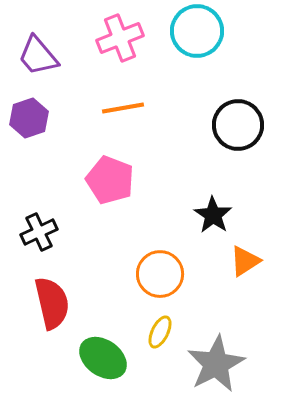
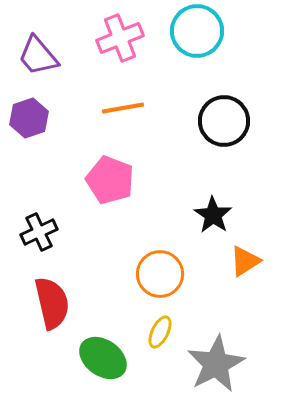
black circle: moved 14 px left, 4 px up
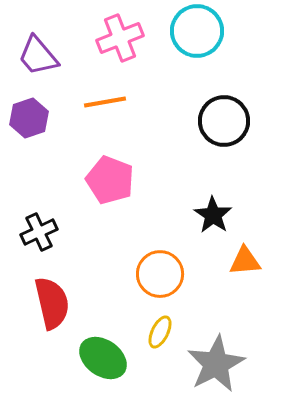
orange line: moved 18 px left, 6 px up
orange triangle: rotated 28 degrees clockwise
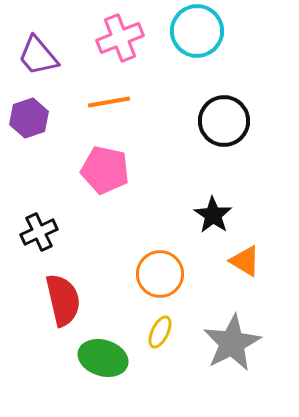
orange line: moved 4 px right
pink pentagon: moved 5 px left, 10 px up; rotated 9 degrees counterclockwise
orange triangle: rotated 36 degrees clockwise
red semicircle: moved 11 px right, 3 px up
green ellipse: rotated 18 degrees counterclockwise
gray star: moved 16 px right, 21 px up
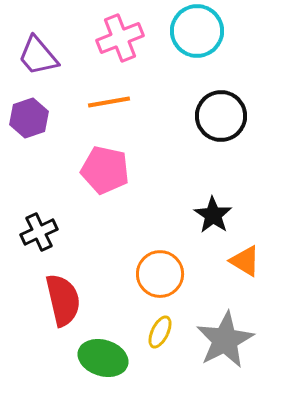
black circle: moved 3 px left, 5 px up
gray star: moved 7 px left, 3 px up
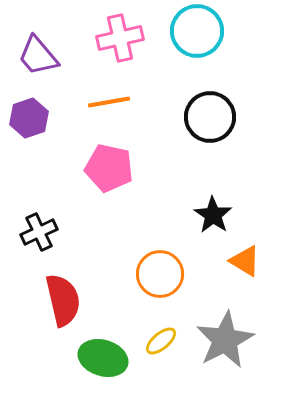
pink cross: rotated 9 degrees clockwise
black circle: moved 11 px left, 1 px down
pink pentagon: moved 4 px right, 2 px up
yellow ellipse: moved 1 px right, 9 px down; rotated 24 degrees clockwise
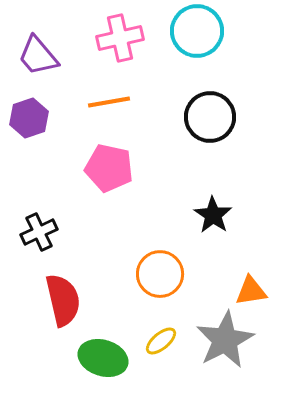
orange triangle: moved 6 px right, 30 px down; rotated 40 degrees counterclockwise
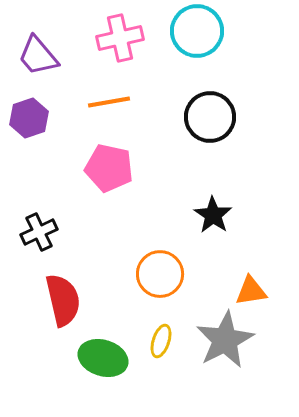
yellow ellipse: rotated 32 degrees counterclockwise
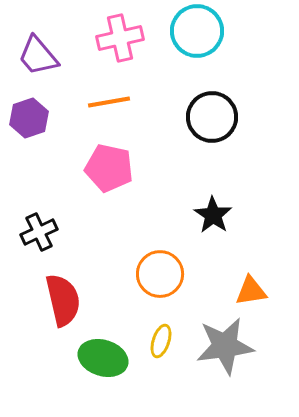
black circle: moved 2 px right
gray star: moved 6 px down; rotated 20 degrees clockwise
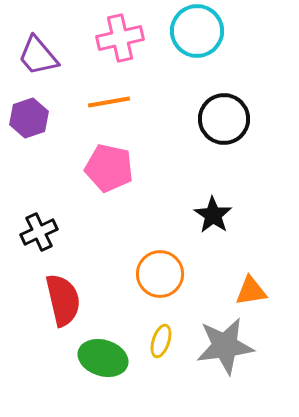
black circle: moved 12 px right, 2 px down
